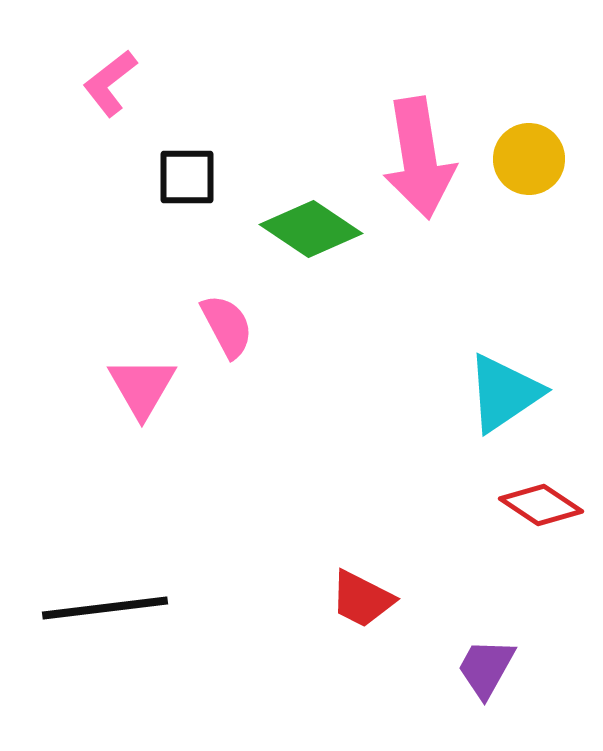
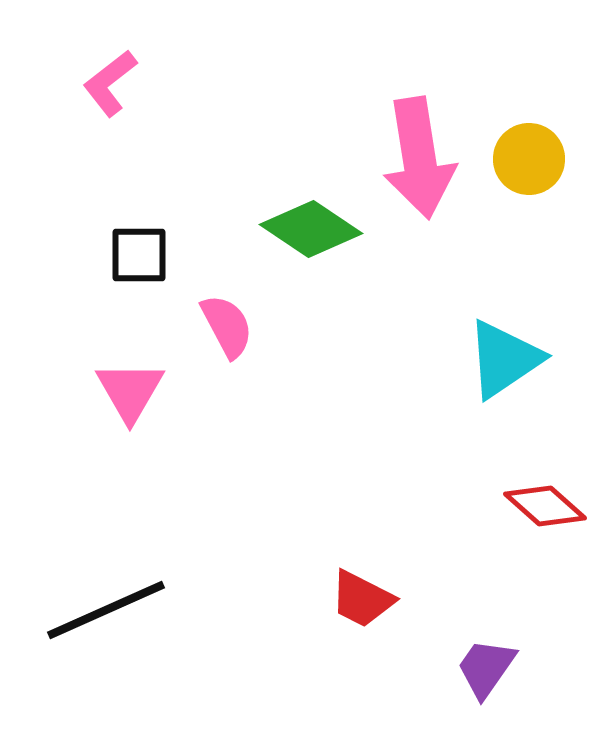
black square: moved 48 px left, 78 px down
pink triangle: moved 12 px left, 4 px down
cyan triangle: moved 34 px up
red diamond: moved 4 px right, 1 px down; rotated 8 degrees clockwise
black line: moved 1 px right, 2 px down; rotated 17 degrees counterclockwise
purple trapezoid: rotated 6 degrees clockwise
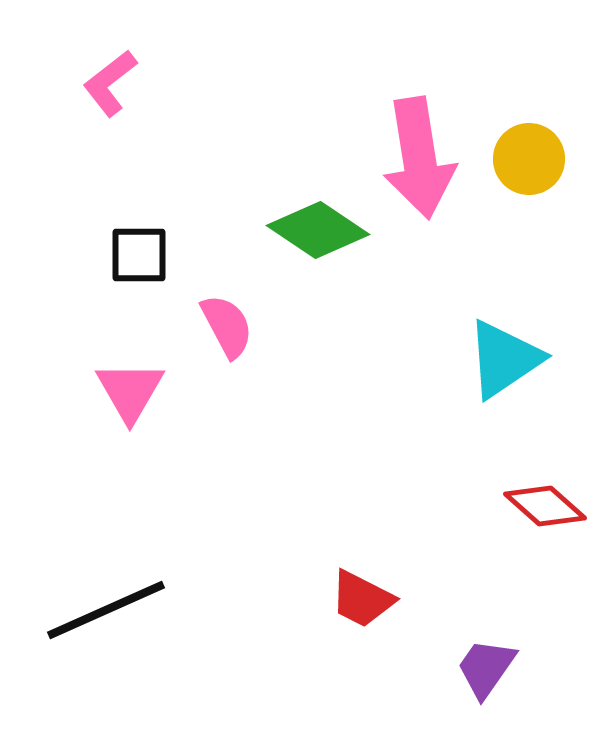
green diamond: moved 7 px right, 1 px down
